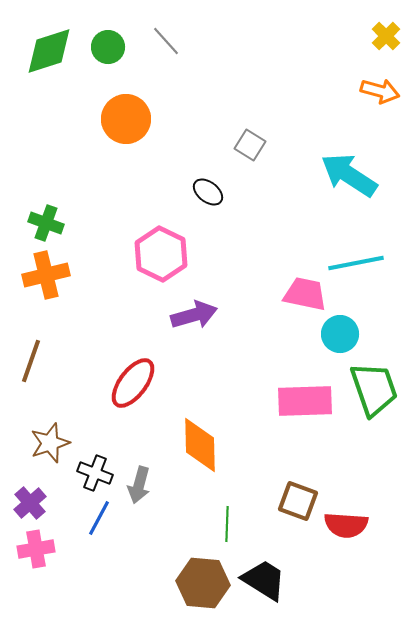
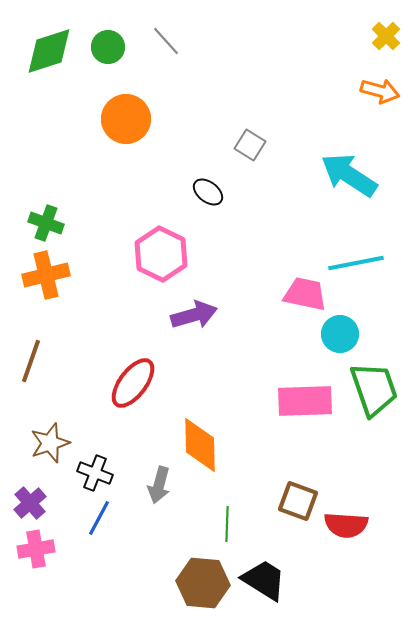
gray arrow: moved 20 px right
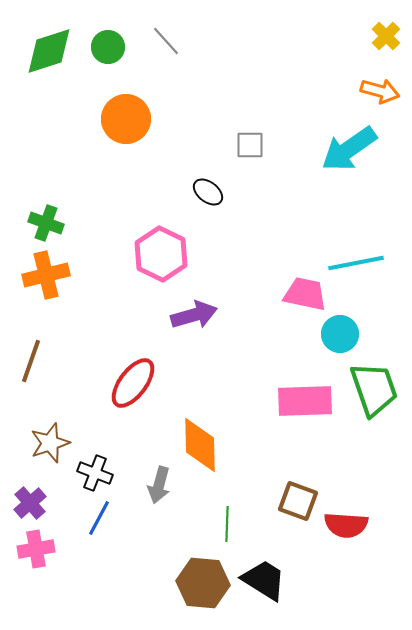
gray square: rotated 32 degrees counterclockwise
cyan arrow: moved 26 px up; rotated 68 degrees counterclockwise
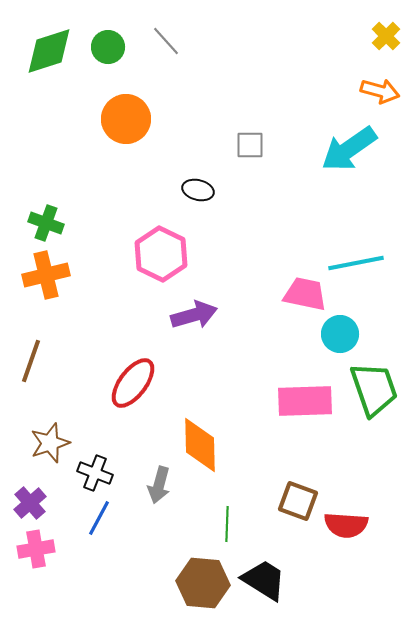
black ellipse: moved 10 px left, 2 px up; rotated 24 degrees counterclockwise
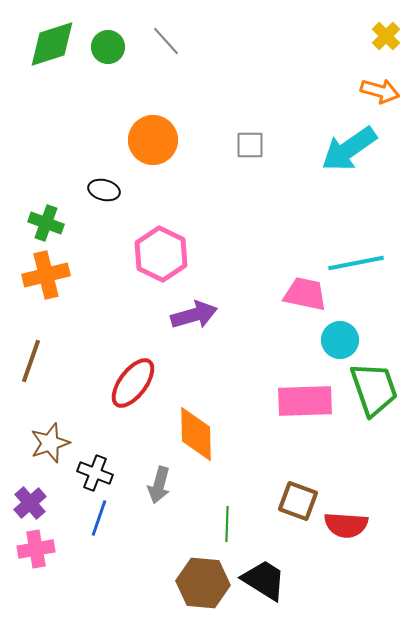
green diamond: moved 3 px right, 7 px up
orange circle: moved 27 px right, 21 px down
black ellipse: moved 94 px left
cyan circle: moved 6 px down
orange diamond: moved 4 px left, 11 px up
blue line: rotated 9 degrees counterclockwise
